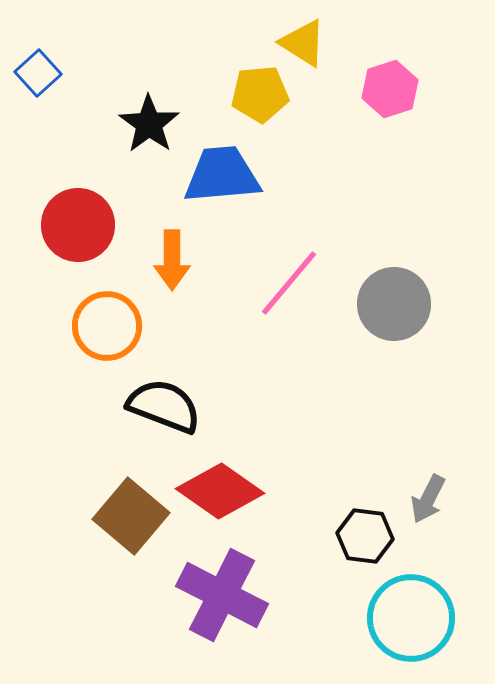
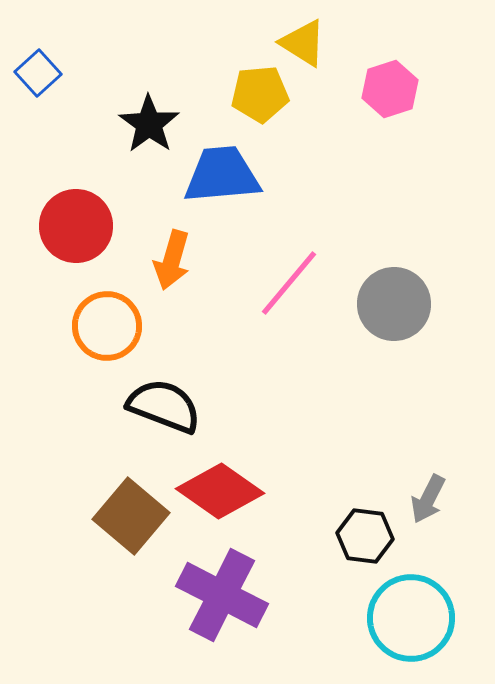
red circle: moved 2 px left, 1 px down
orange arrow: rotated 16 degrees clockwise
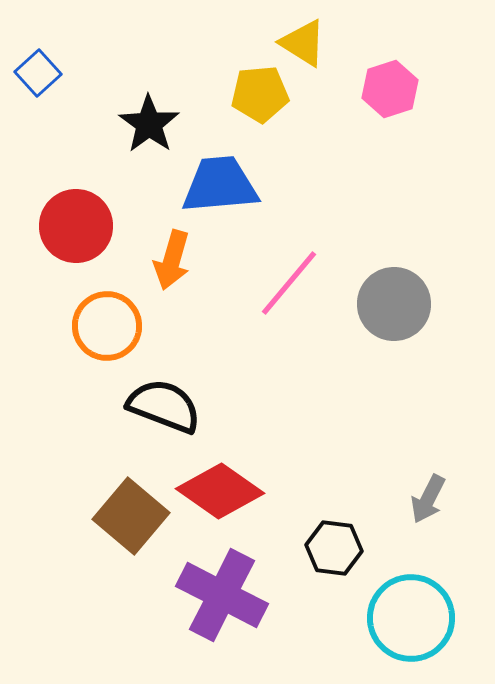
blue trapezoid: moved 2 px left, 10 px down
black hexagon: moved 31 px left, 12 px down
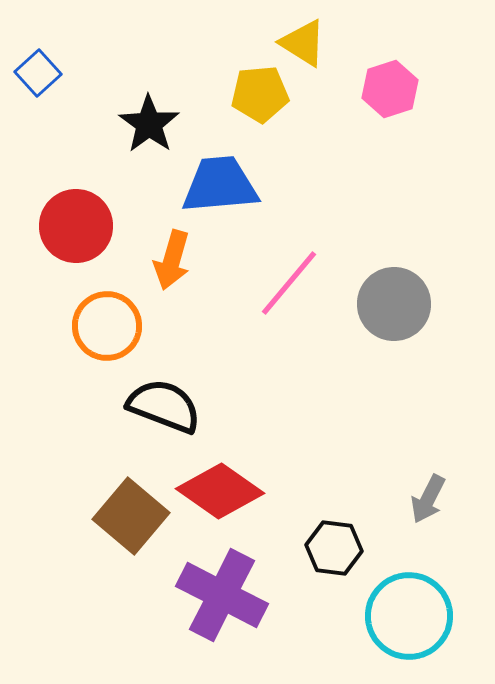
cyan circle: moved 2 px left, 2 px up
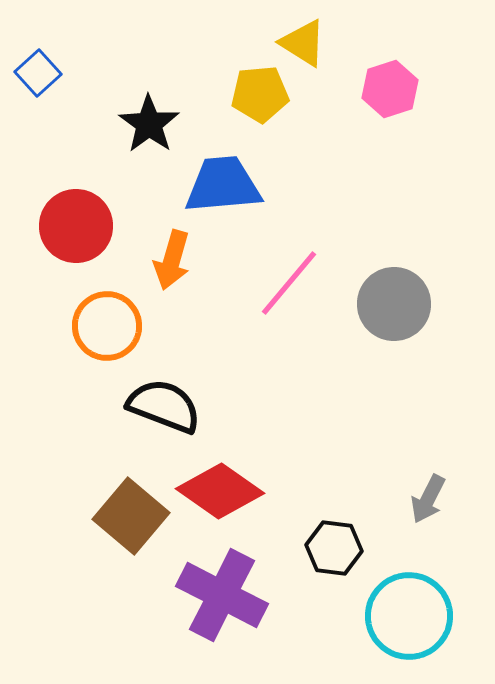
blue trapezoid: moved 3 px right
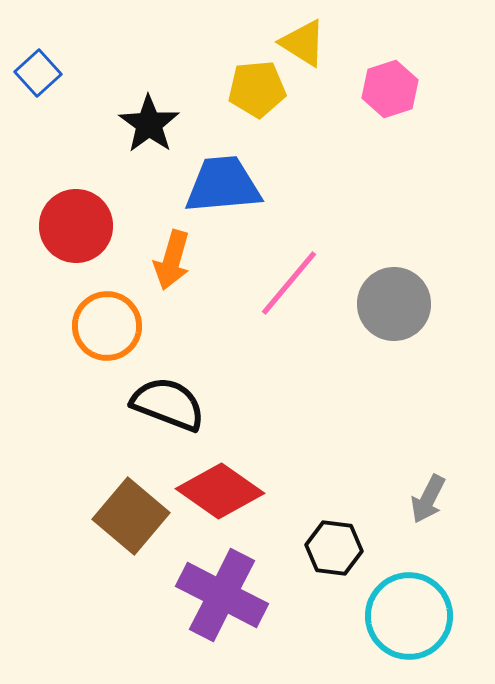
yellow pentagon: moved 3 px left, 5 px up
black semicircle: moved 4 px right, 2 px up
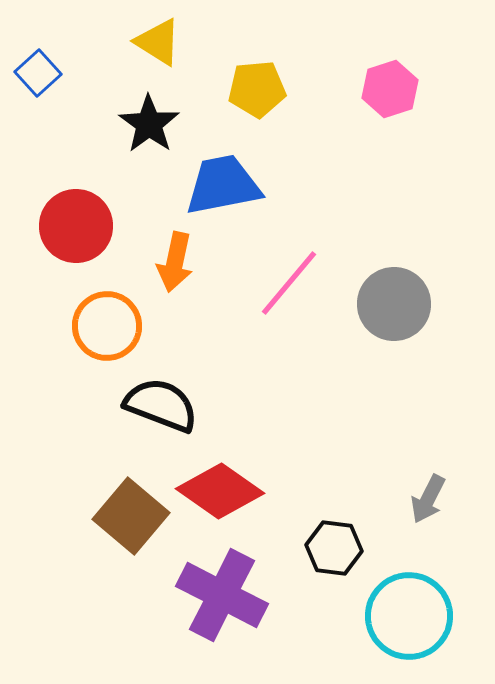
yellow triangle: moved 145 px left, 1 px up
blue trapezoid: rotated 6 degrees counterclockwise
orange arrow: moved 3 px right, 2 px down; rotated 4 degrees counterclockwise
black semicircle: moved 7 px left, 1 px down
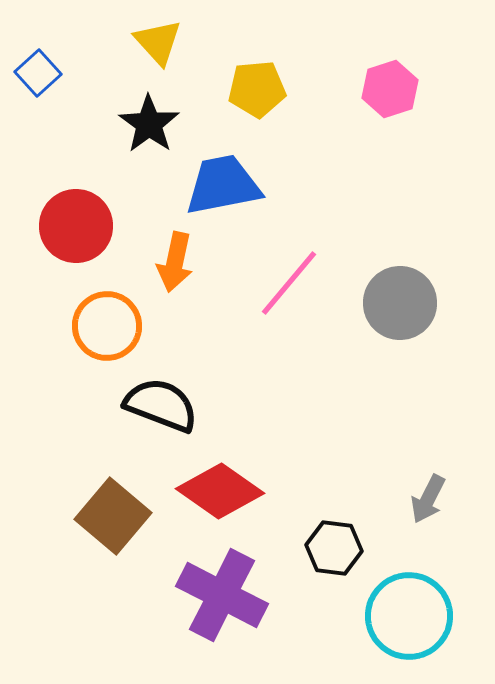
yellow triangle: rotated 16 degrees clockwise
gray circle: moved 6 px right, 1 px up
brown square: moved 18 px left
